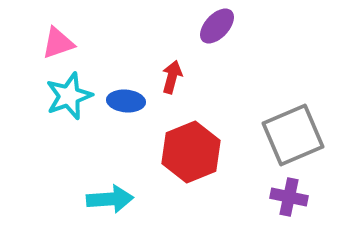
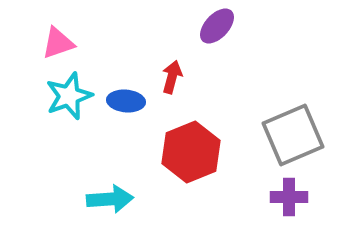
purple cross: rotated 12 degrees counterclockwise
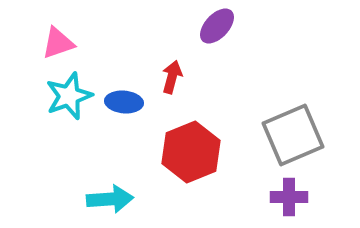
blue ellipse: moved 2 px left, 1 px down
